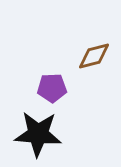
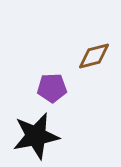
black star: moved 2 px left, 2 px down; rotated 15 degrees counterclockwise
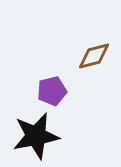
purple pentagon: moved 3 px down; rotated 12 degrees counterclockwise
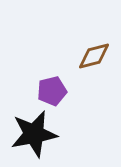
black star: moved 2 px left, 2 px up
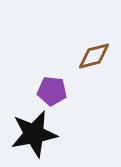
purple pentagon: rotated 20 degrees clockwise
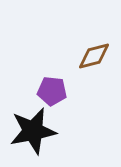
black star: moved 1 px left, 3 px up
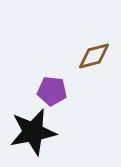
black star: moved 1 px down
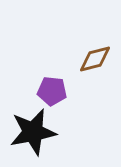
brown diamond: moved 1 px right, 3 px down
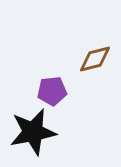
purple pentagon: rotated 12 degrees counterclockwise
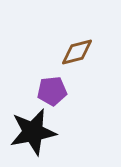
brown diamond: moved 18 px left, 7 px up
